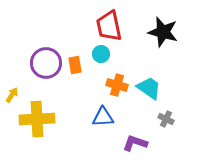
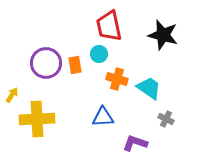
black star: moved 3 px down
cyan circle: moved 2 px left
orange cross: moved 6 px up
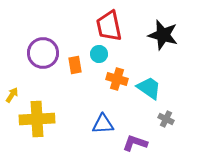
purple circle: moved 3 px left, 10 px up
blue triangle: moved 7 px down
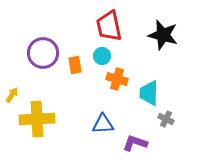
cyan circle: moved 3 px right, 2 px down
cyan trapezoid: moved 5 px down; rotated 124 degrees counterclockwise
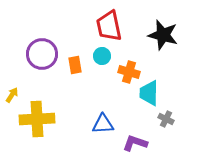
purple circle: moved 1 px left, 1 px down
orange cross: moved 12 px right, 7 px up
